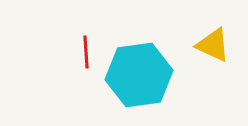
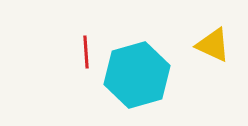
cyan hexagon: moved 2 px left; rotated 8 degrees counterclockwise
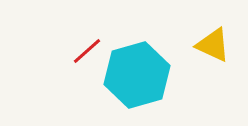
red line: moved 1 px right, 1 px up; rotated 52 degrees clockwise
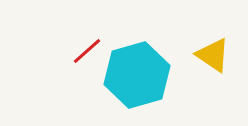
yellow triangle: moved 10 px down; rotated 9 degrees clockwise
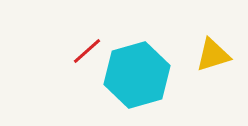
yellow triangle: rotated 51 degrees counterclockwise
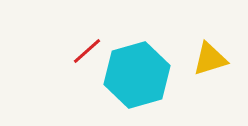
yellow triangle: moved 3 px left, 4 px down
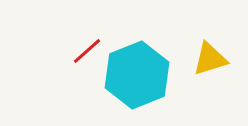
cyan hexagon: rotated 6 degrees counterclockwise
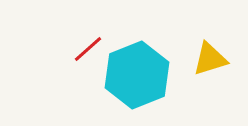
red line: moved 1 px right, 2 px up
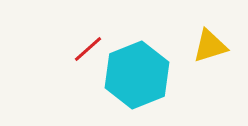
yellow triangle: moved 13 px up
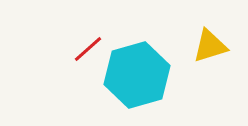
cyan hexagon: rotated 6 degrees clockwise
